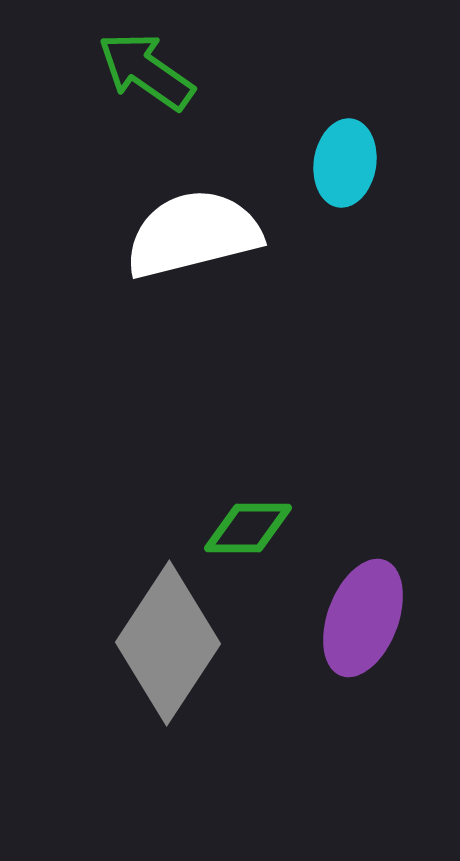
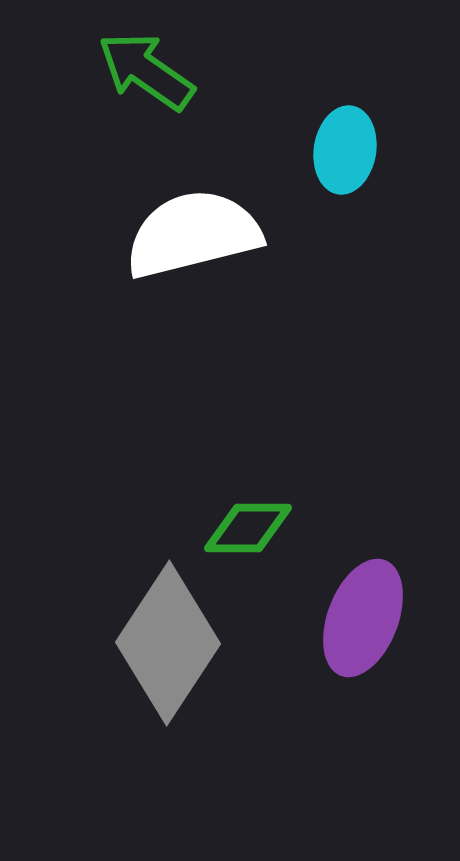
cyan ellipse: moved 13 px up
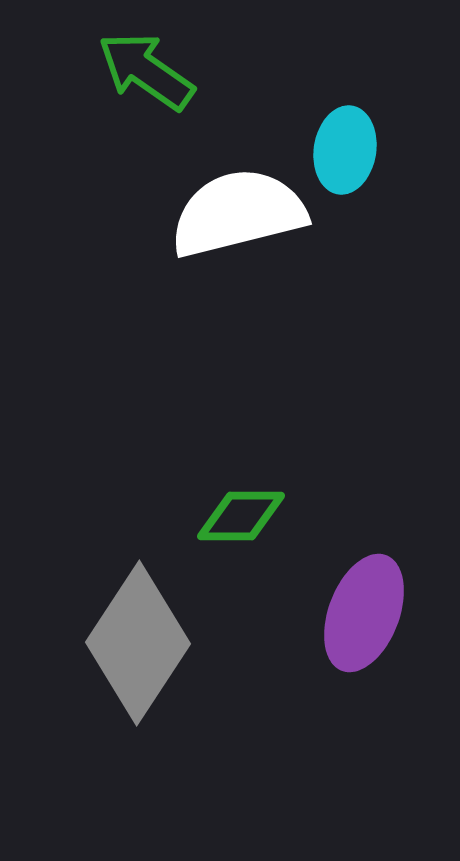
white semicircle: moved 45 px right, 21 px up
green diamond: moved 7 px left, 12 px up
purple ellipse: moved 1 px right, 5 px up
gray diamond: moved 30 px left
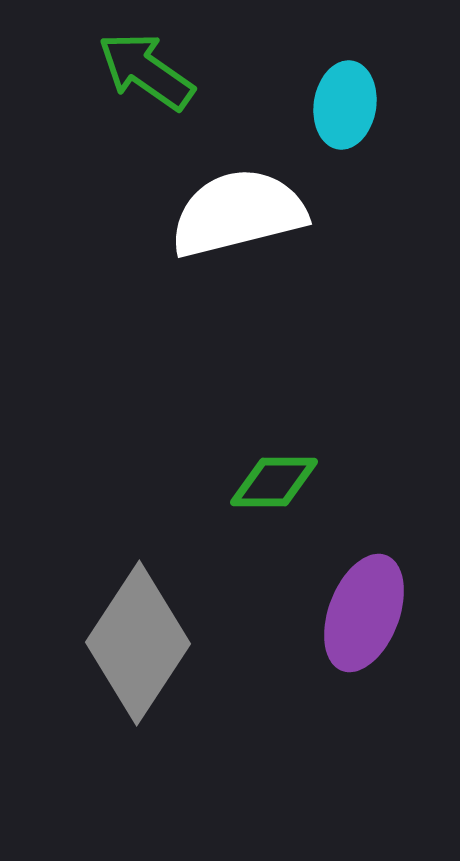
cyan ellipse: moved 45 px up
green diamond: moved 33 px right, 34 px up
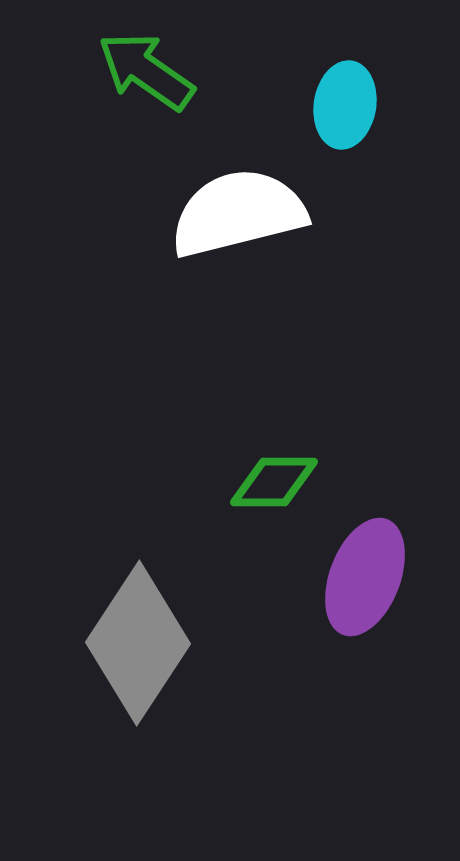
purple ellipse: moved 1 px right, 36 px up
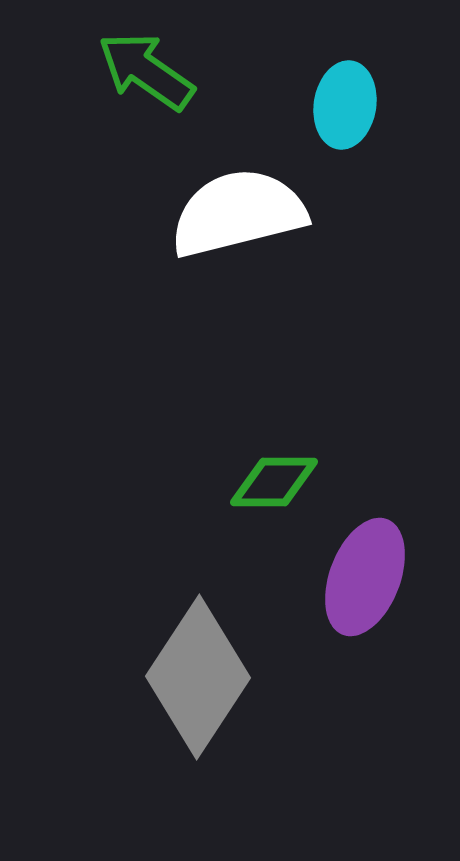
gray diamond: moved 60 px right, 34 px down
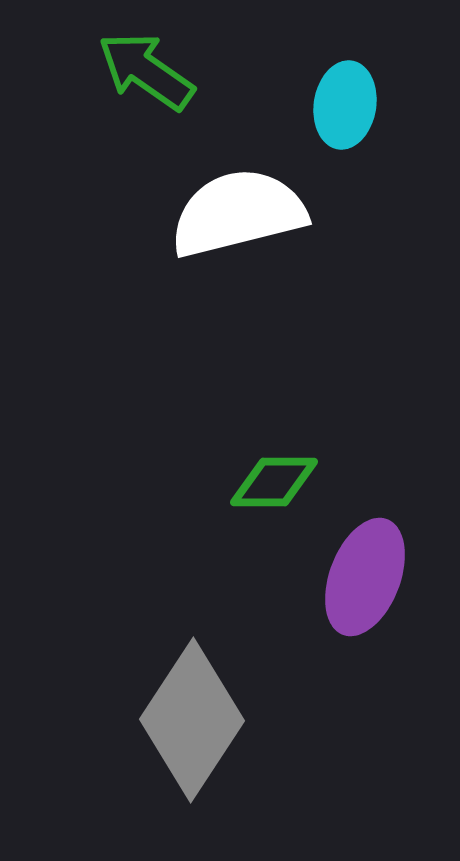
gray diamond: moved 6 px left, 43 px down
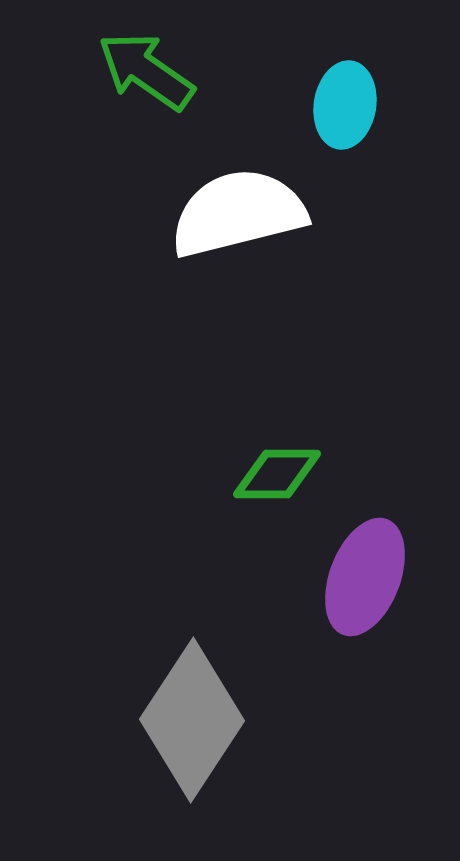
green diamond: moved 3 px right, 8 px up
